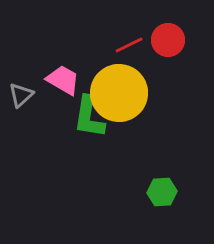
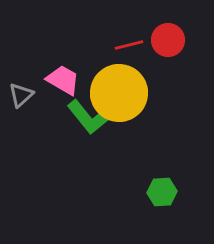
red line: rotated 12 degrees clockwise
green L-shape: rotated 48 degrees counterclockwise
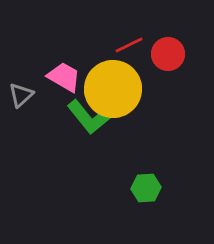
red circle: moved 14 px down
red line: rotated 12 degrees counterclockwise
pink trapezoid: moved 1 px right, 3 px up
yellow circle: moved 6 px left, 4 px up
green hexagon: moved 16 px left, 4 px up
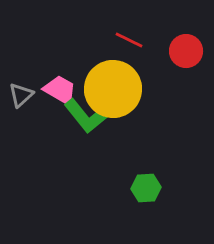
red line: moved 5 px up; rotated 52 degrees clockwise
red circle: moved 18 px right, 3 px up
pink trapezoid: moved 4 px left, 13 px down
green L-shape: moved 3 px left, 1 px up
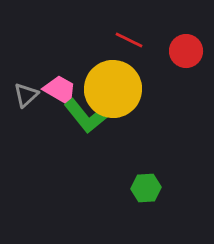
gray triangle: moved 5 px right
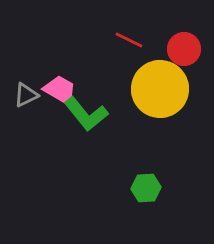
red circle: moved 2 px left, 2 px up
yellow circle: moved 47 px right
gray triangle: rotated 16 degrees clockwise
green L-shape: moved 2 px up
